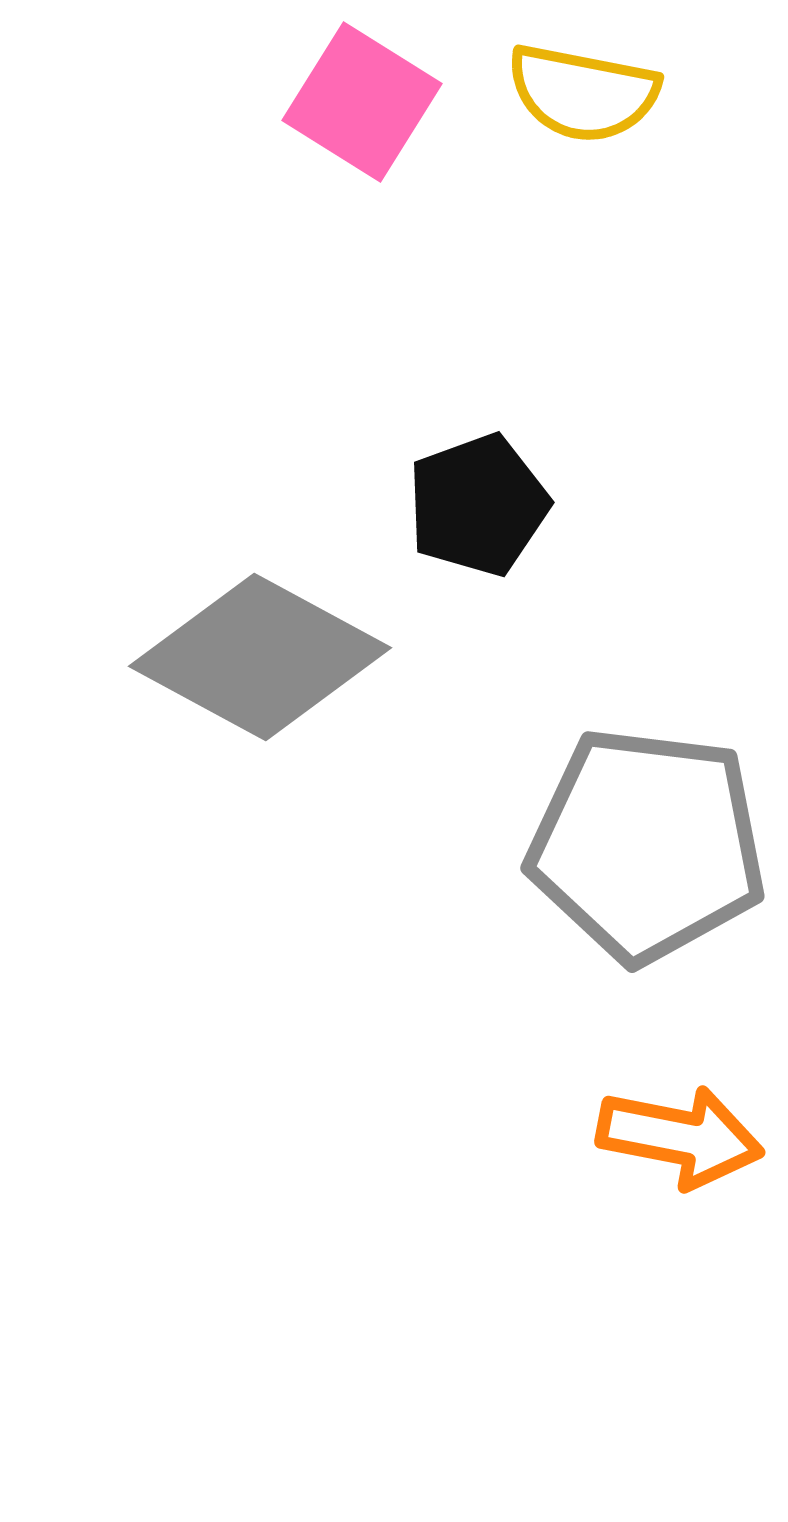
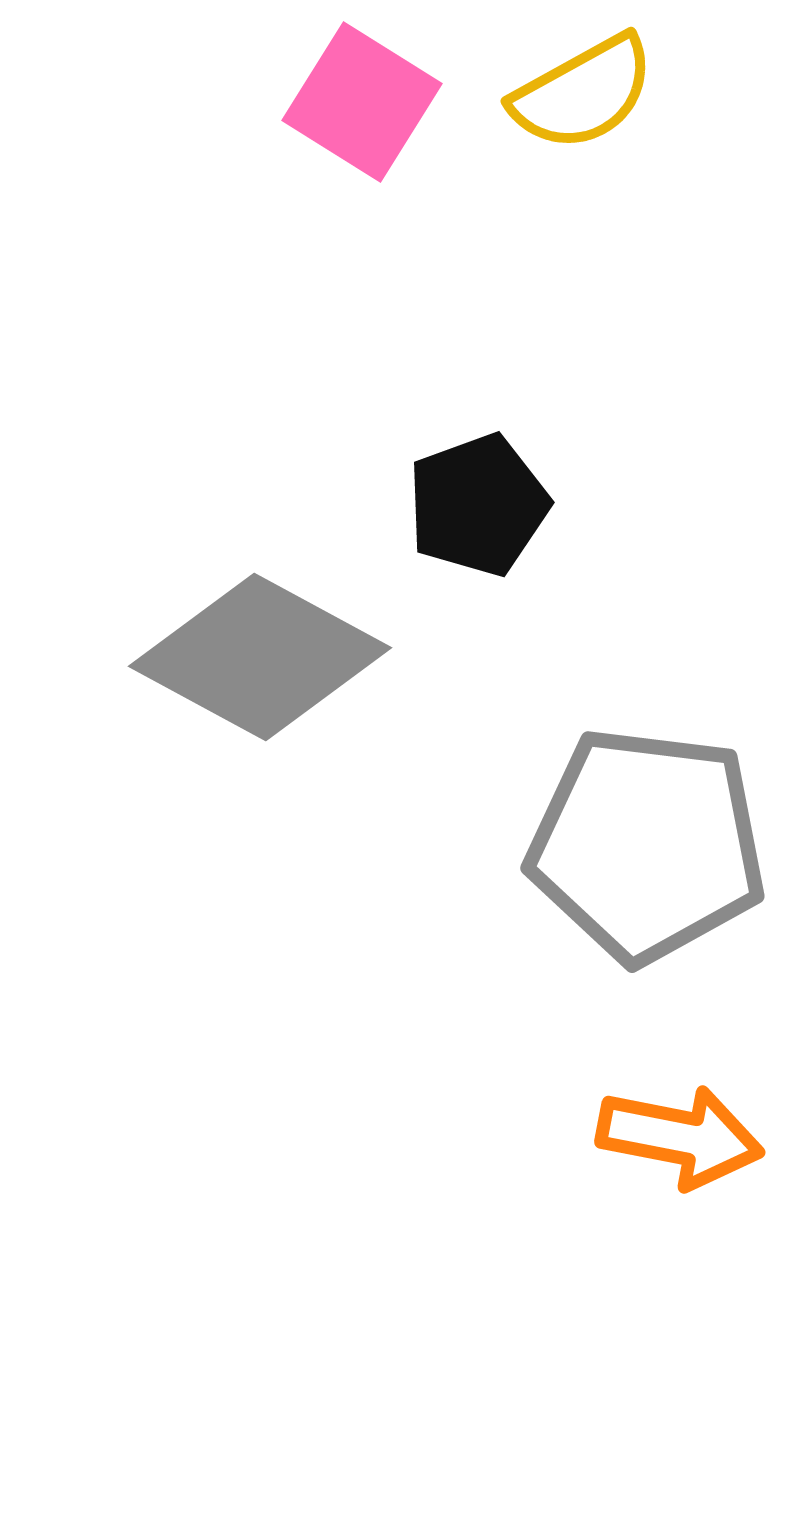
yellow semicircle: rotated 40 degrees counterclockwise
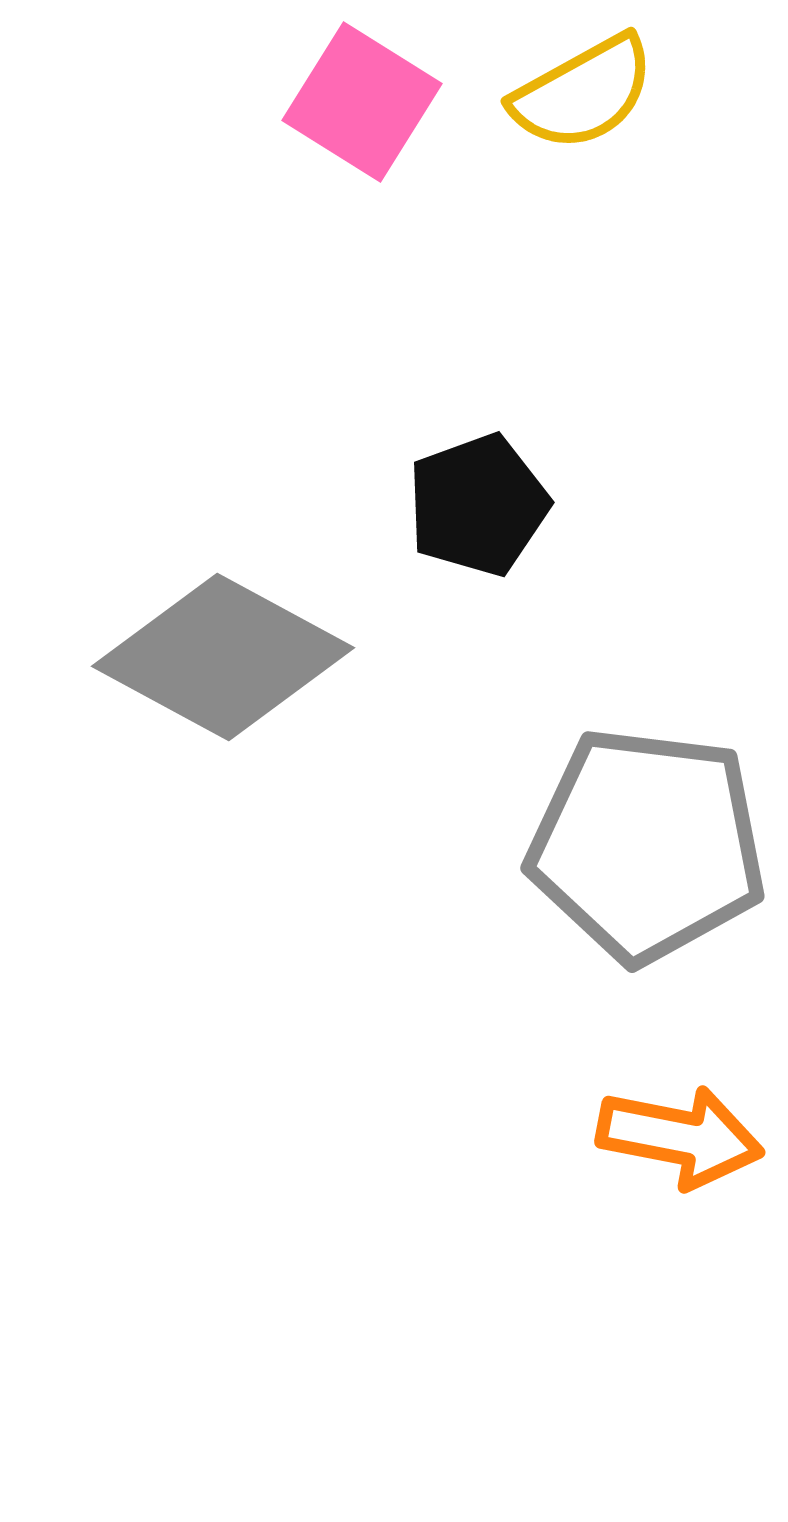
gray diamond: moved 37 px left
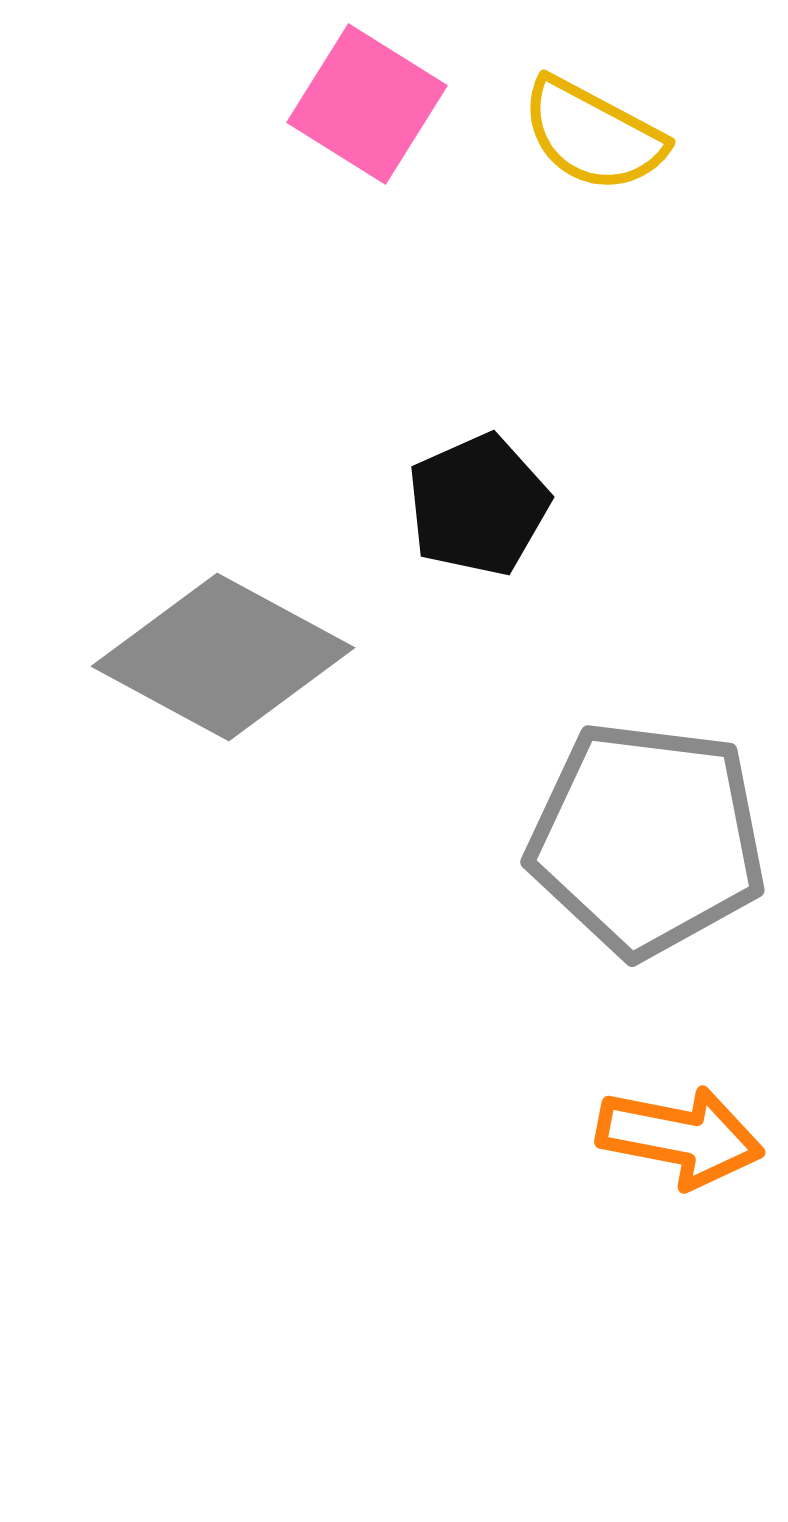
yellow semicircle: moved 10 px right, 42 px down; rotated 57 degrees clockwise
pink square: moved 5 px right, 2 px down
black pentagon: rotated 4 degrees counterclockwise
gray pentagon: moved 6 px up
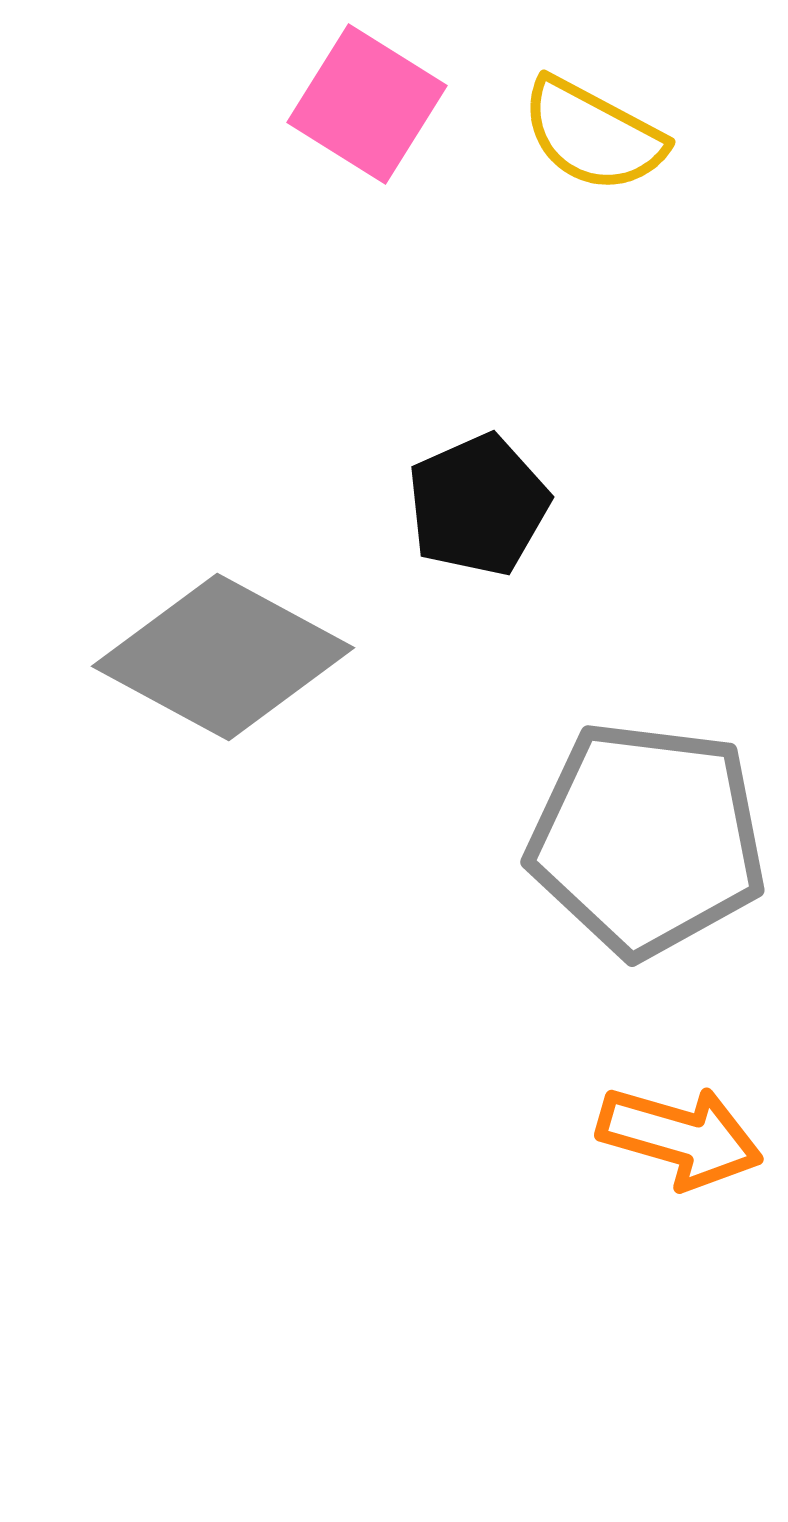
orange arrow: rotated 5 degrees clockwise
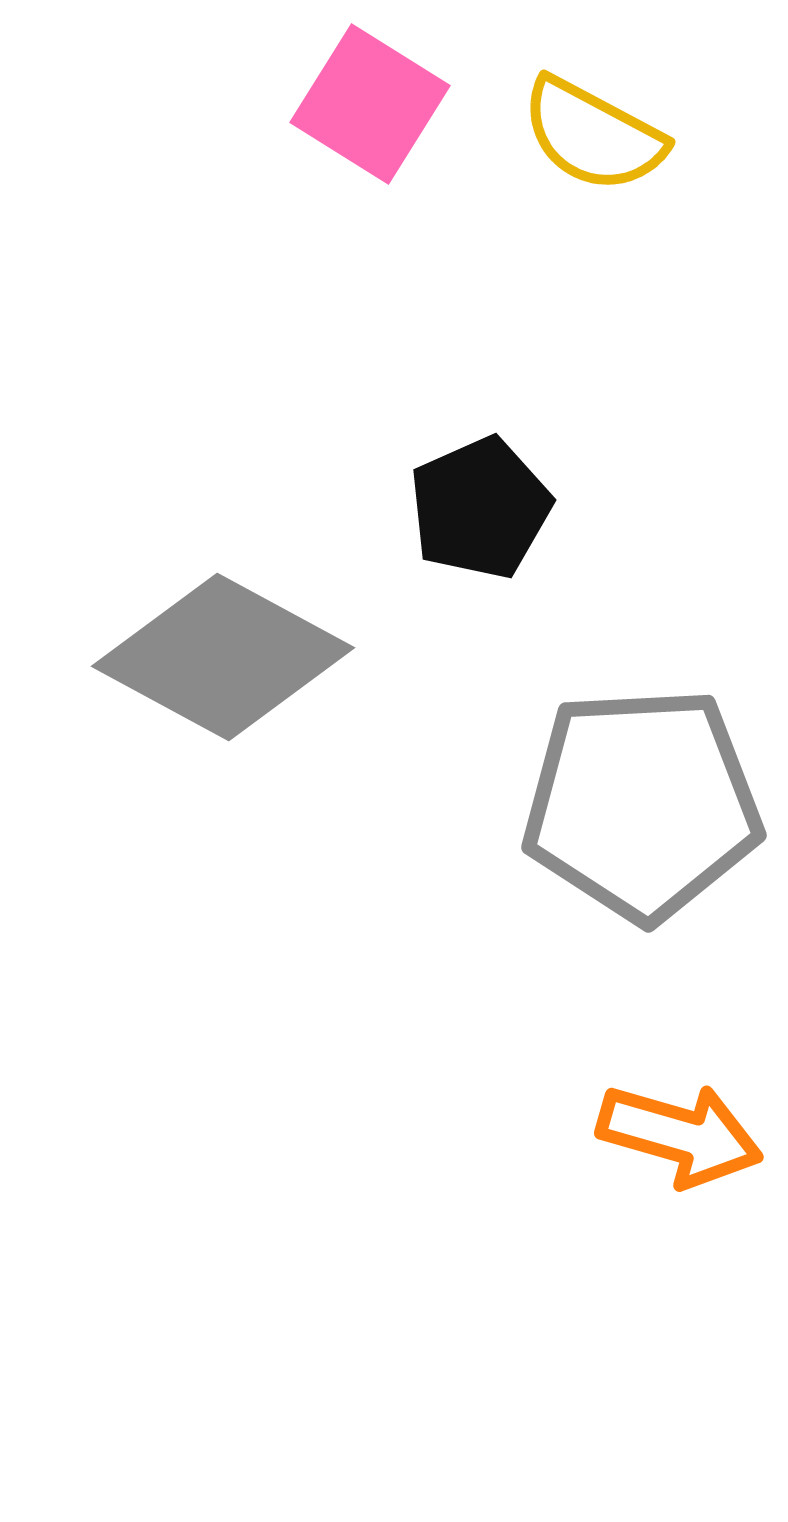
pink square: moved 3 px right
black pentagon: moved 2 px right, 3 px down
gray pentagon: moved 5 px left, 35 px up; rotated 10 degrees counterclockwise
orange arrow: moved 2 px up
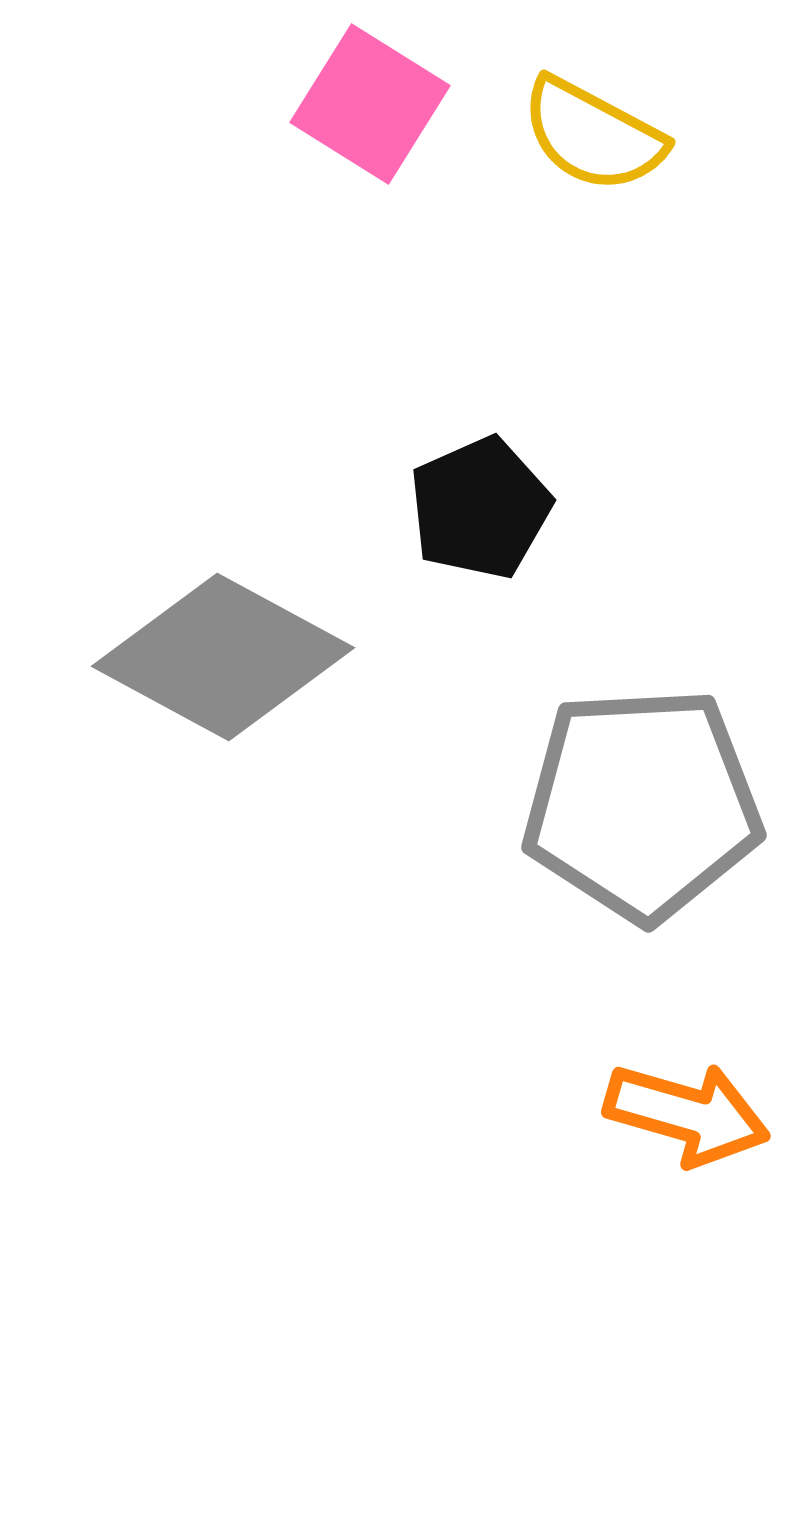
orange arrow: moved 7 px right, 21 px up
